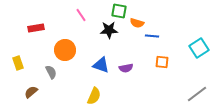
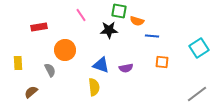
orange semicircle: moved 2 px up
red rectangle: moved 3 px right, 1 px up
yellow rectangle: rotated 16 degrees clockwise
gray semicircle: moved 1 px left, 2 px up
yellow semicircle: moved 9 px up; rotated 30 degrees counterclockwise
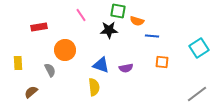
green square: moved 1 px left
